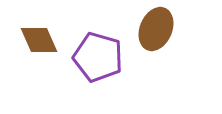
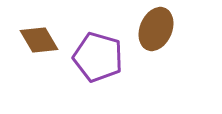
brown diamond: rotated 6 degrees counterclockwise
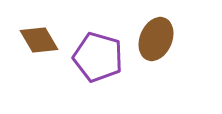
brown ellipse: moved 10 px down
